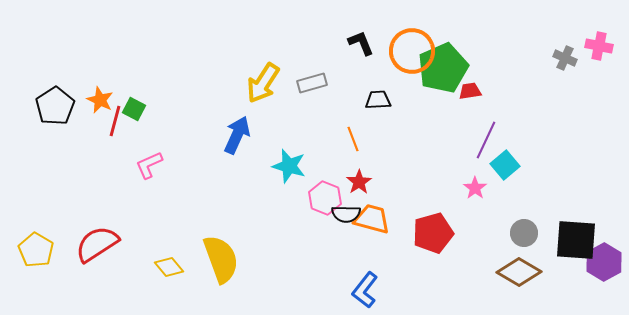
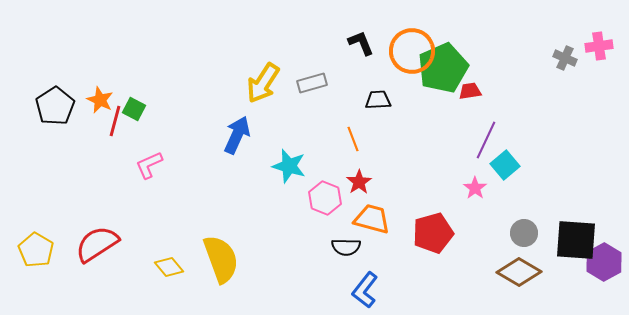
pink cross: rotated 20 degrees counterclockwise
black semicircle: moved 33 px down
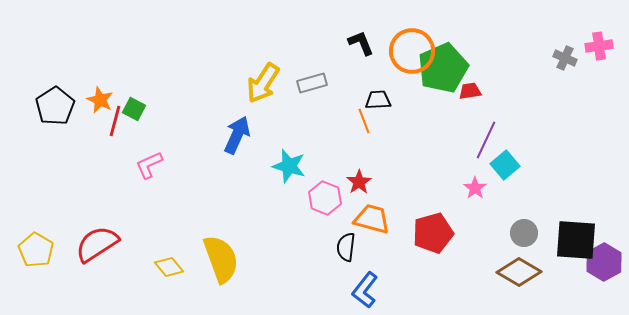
orange line: moved 11 px right, 18 px up
black semicircle: rotated 96 degrees clockwise
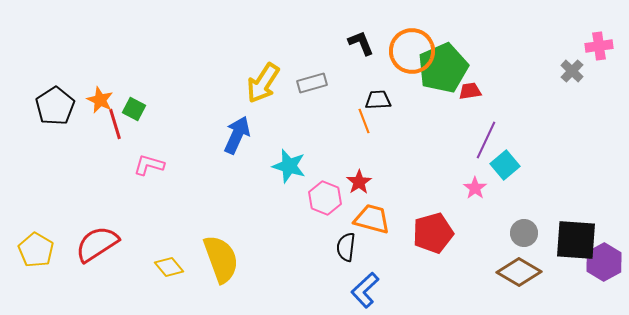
gray cross: moved 7 px right, 13 px down; rotated 20 degrees clockwise
red line: moved 3 px down; rotated 32 degrees counterclockwise
pink L-shape: rotated 40 degrees clockwise
blue L-shape: rotated 9 degrees clockwise
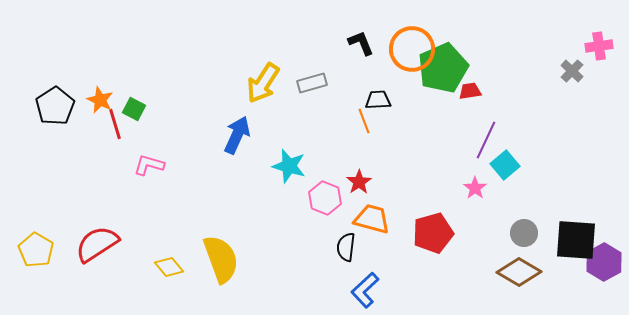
orange circle: moved 2 px up
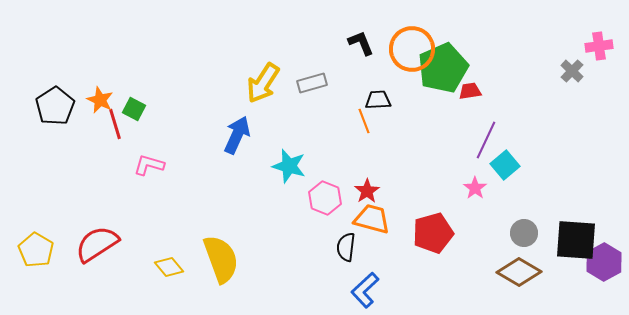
red star: moved 8 px right, 9 px down
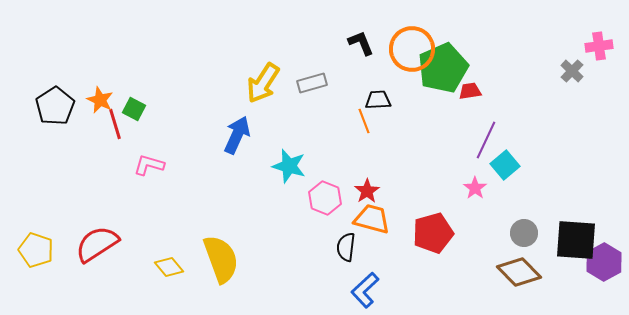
yellow pentagon: rotated 12 degrees counterclockwise
brown diamond: rotated 15 degrees clockwise
